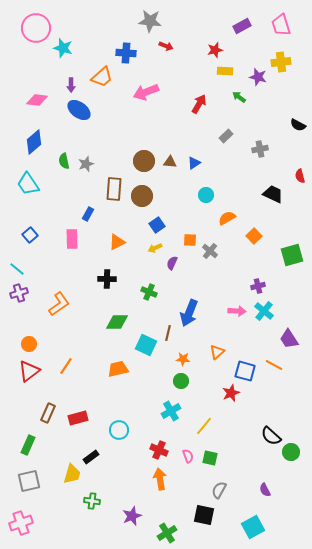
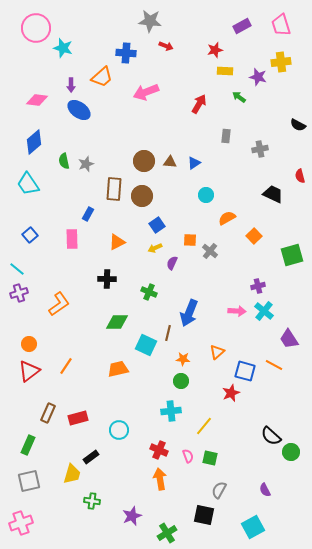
gray rectangle at (226, 136): rotated 40 degrees counterclockwise
cyan cross at (171, 411): rotated 24 degrees clockwise
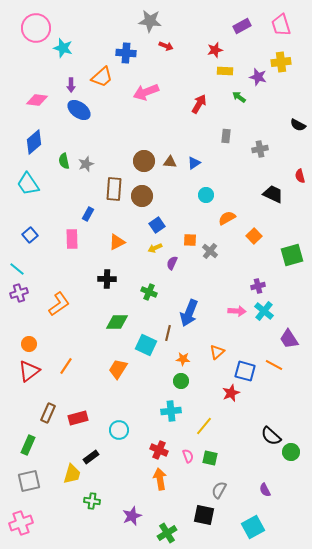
orange trapezoid at (118, 369): rotated 45 degrees counterclockwise
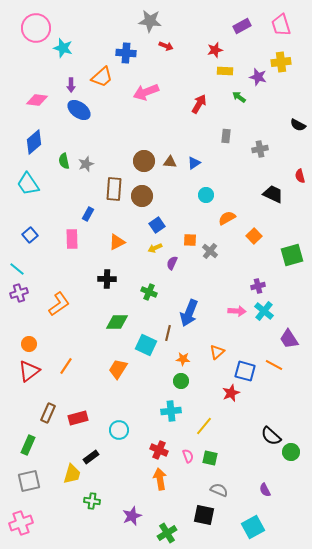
gray semicircle at (219, 490): rotated 84 degrees clockwise
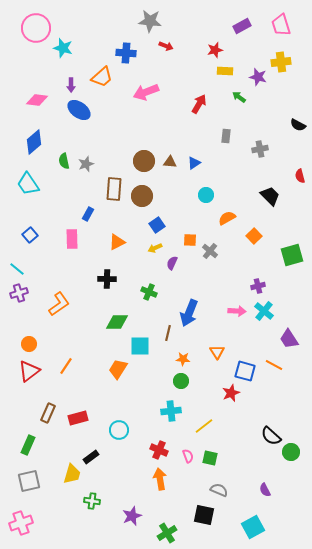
black trapezoid at (273, 194): moved 3 px left, 2 px down; rotated 20 degrees clockwise
cyan square at (146, 345): moved 6 px left, 1 px down; rotated 25 degrees counterclockwise
orange triangle at (217, 352): rotated 21 degrees counterclockwise
yellow line at (204, 426): rotated 12 degrees clockwise
